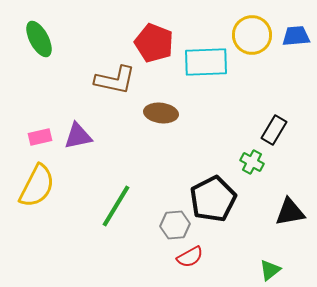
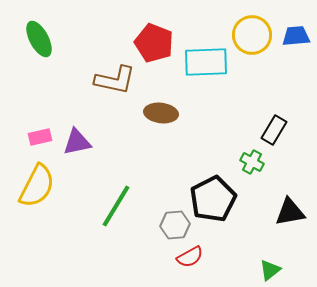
purple triangle: moved 1 px left, 6 px down
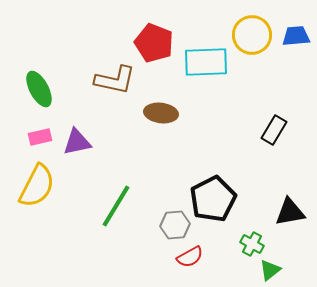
green ellipse: moved 50 px down
green cross: moved 82 px down
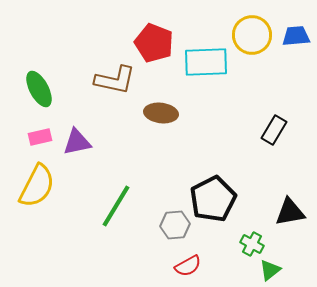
red semicircle: moved 2 px left, 9 px down
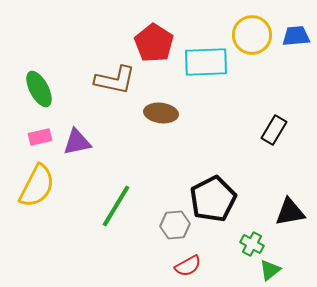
red pentagon: rotated 12 degrees clockwise
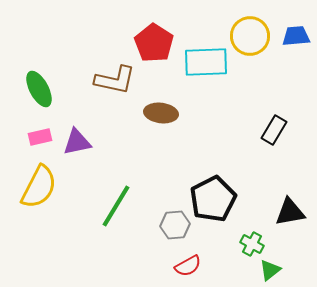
yellow circle: moved 2 px left, 1 px down
yellow semicircle: moved 2 px right, 1 px down
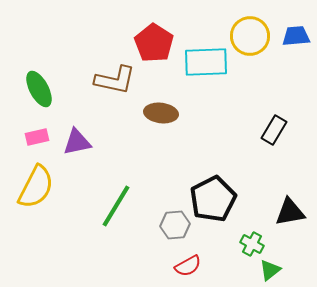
pink rectangle: moved 3 px left
yellow semicircle: moved 3 px left
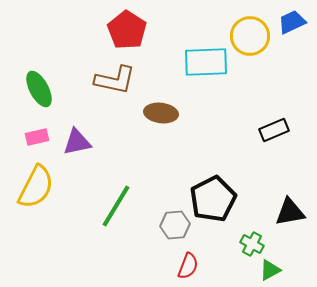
blue trapezoid: moved 4 px left, 14 px up; rotated 20 degrees counterclockwise
red pentagon: moved 27 px left, 13 px up
black rectangle: rotated 36 degrees clockwise
red semicircle: rotated 40 degrees counterclockwise
green triangle: rotated 10 degrees clockwise
